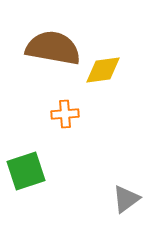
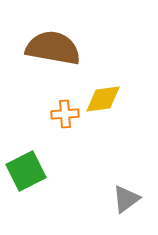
yellow diamond: moved 29 px down
green square: rotated 9 degrees counterclockwise
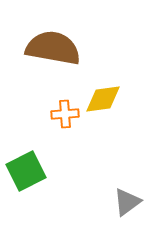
gray triangle: moved 1 px right, 3 px down
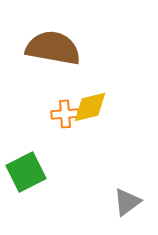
yellow diamond: moved 13 px left, 8 px down; rotated 6 degrees counterclockwise
green square: moved 1 px down
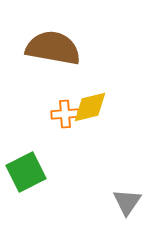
gray triangle: rotated 20 degrees counterclockwise
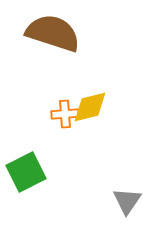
brown semicircle: moved 15 px up; rotated 8 degrees clockwise
gray triangle: moved 1 px up
